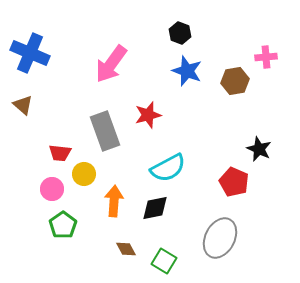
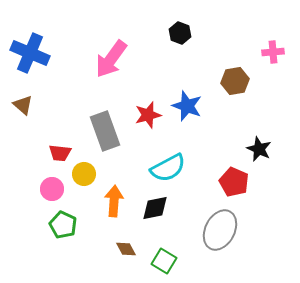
pink cross: moved 7 px right, 5 px up
pink arrow: moved 5 px up
blue star: moved 35 px down
green pentagon: rotated 12 degrees counterclockwise
gray ellipse: moved 8 px up
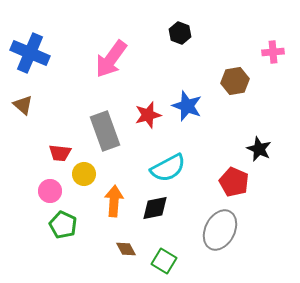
pink circle: moved 2 px left, 2 px down
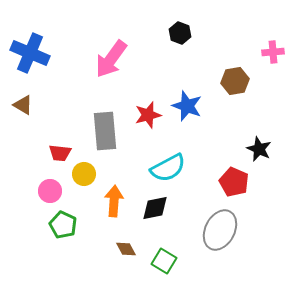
brown triangle: rotated 10 degrees counterclockwise
gray rectangle: rotated 15 degrees clockwise
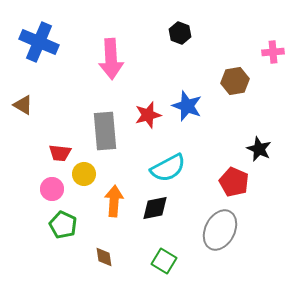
blue cross: moved 9 px right, 11 px up
pink arrow: rotated 39 degrees counterclockwise
pink circle: moved 2 px right, 2 px up
brown diamond: moved 22 px left, 8 px down; rotated 20 degrees clockwise
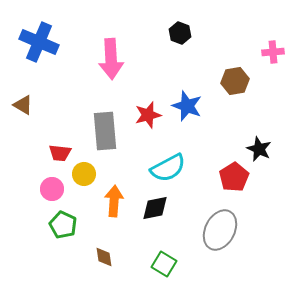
red pentagon: moved 5 px up; rotated 16 degrees clockwise
green square: moved 3 px down
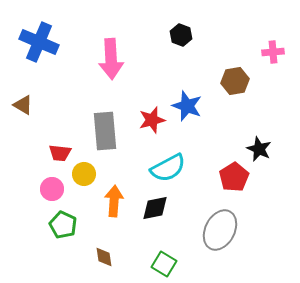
black hexagon: moved 1 px right, 2 px down
red star: moved 4 px right, 5 px down
